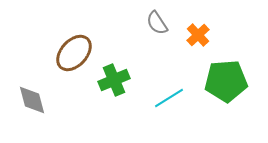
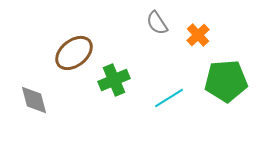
brown ellipse: rotated 9 degrees clockwise
gray diamond: moved 2 px right
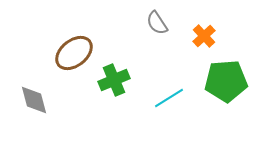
orange cross: moved 6 px right, 1 px down
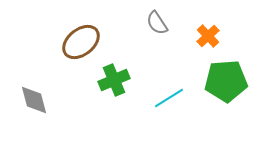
orange cross: moved 4 px right
brown ellipse: moved 7 px right, 11 px up
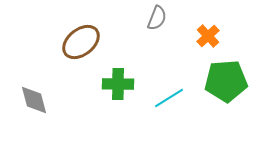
gray semicircle: moved 5 px up; rotated 125 degrees counterclockwise
green cross: moved 4 px right, 4 px down; rotated 24 degrees clockwise
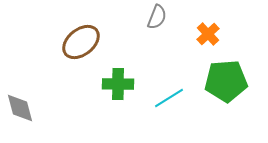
gray semicircle: moved 1 px up
orange cross: moved 2 px up
gray diamond: moved 14 px left, 8 px down
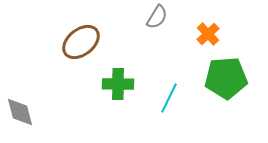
gray semicircle: rotated 10 degrees clockwise
green pentagon: moved 3 px up
cyan line: rotated 32 degrees counterclockwise
gray diamond: moved 4 px down
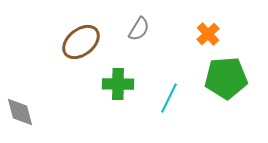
gray semicircle: moved 18 px left, 12 px down
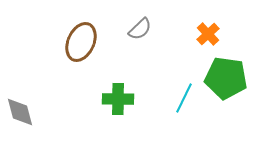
gray semicircle: moved 1 px right; rotated 15 degrees clockwise
brown ellipse: rotated 27 degrees counterclockwise
green pentagon: rotated 12 degrees clockwise
green cross: moved 15 px down
cyan line: moved 15 px right
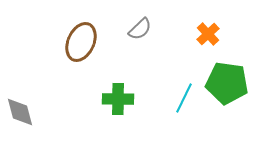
green pentagon: moved 1 px right, 5 px down
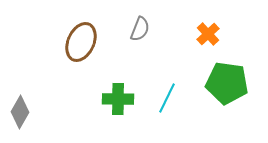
gray semicircle: rotated 25 degrees counterclockwise
cyan line: moved 17 px left
gray diamond: rotated 44 degrees clockwise
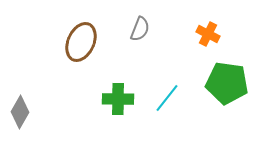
orange cross: rotated 20 degrees counterclockwise
cyan line: rotated 12 degrees clockwise
